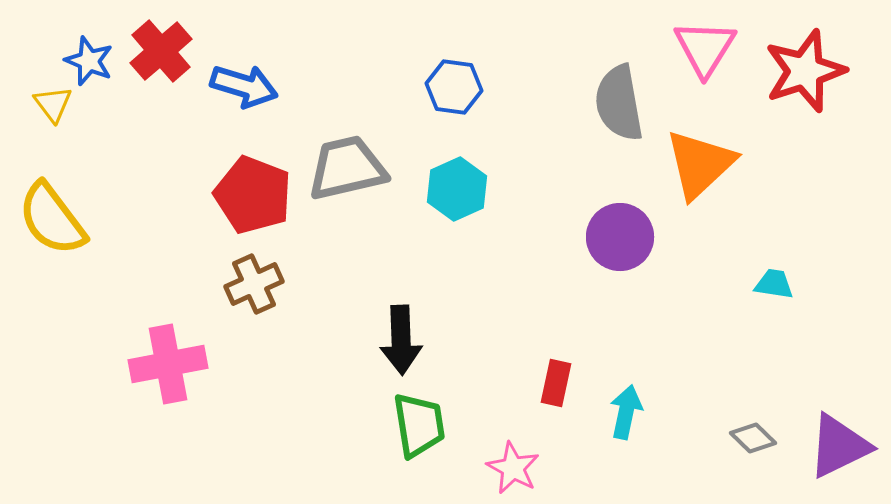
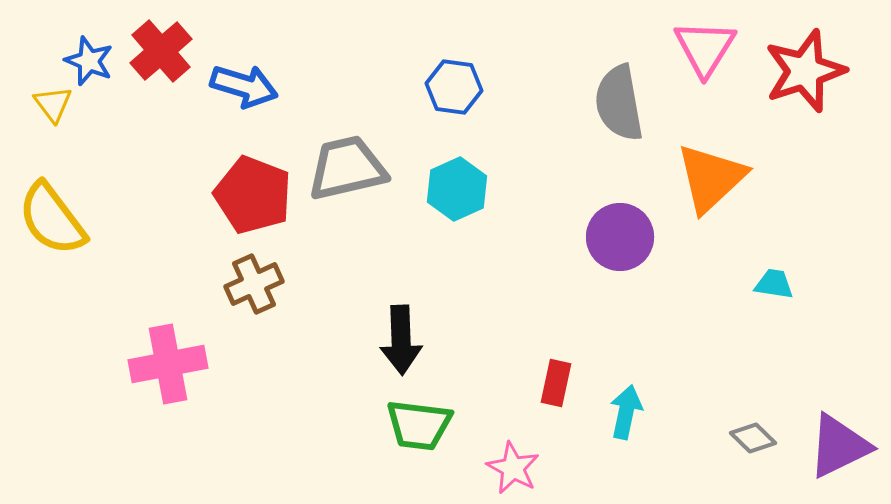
orange triangle: moved 11 px right, 14 px down
green trapezoid: rotated 106 degrees clockwise
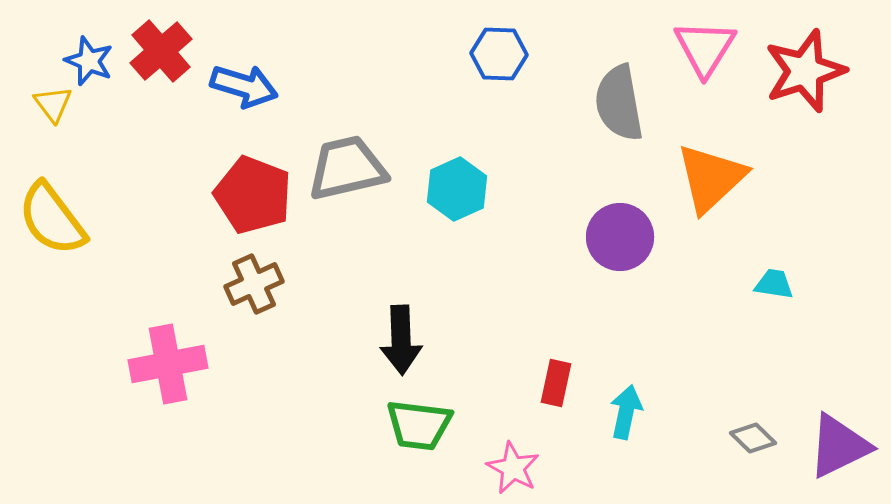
blue hexagon: moved 45 px right, 33 px up; rotated 6 degrees counterclockwise
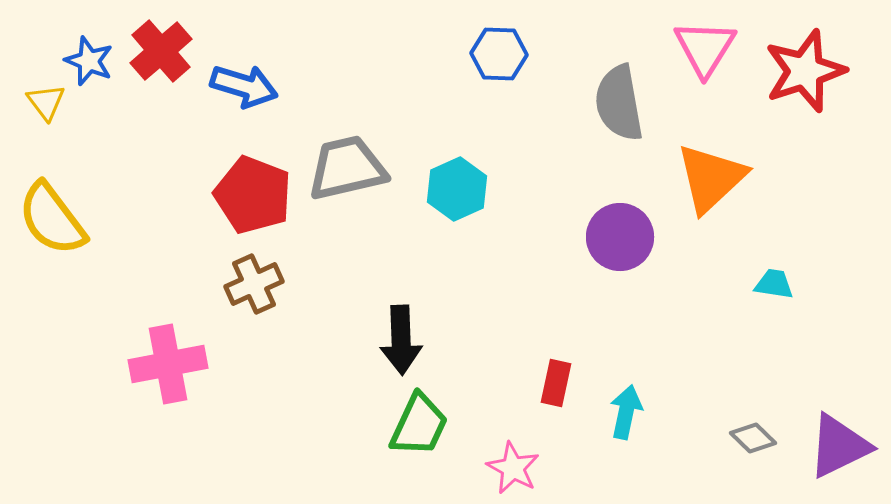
yellow triangle: moved 7 px left, 2 px up
green trapezoid: rotated 72 degrees counterclockwise
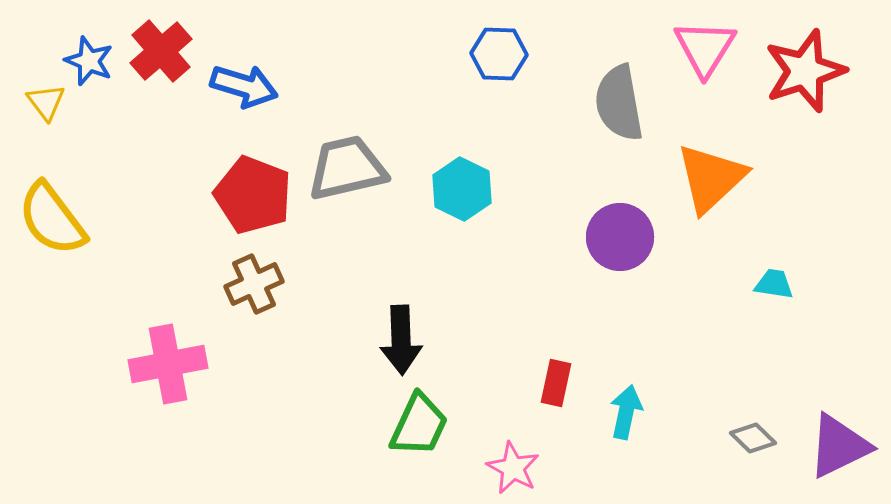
cyan hexagon: moved 5 px right; rotated 10 degrees counterclockwise
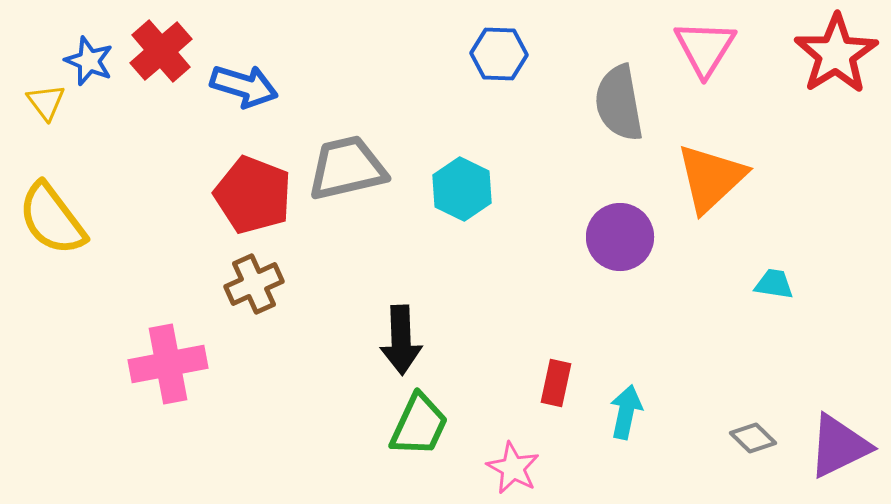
red star: moved 31 px right, 17 px up; rotated 14 degrees counterclockwise
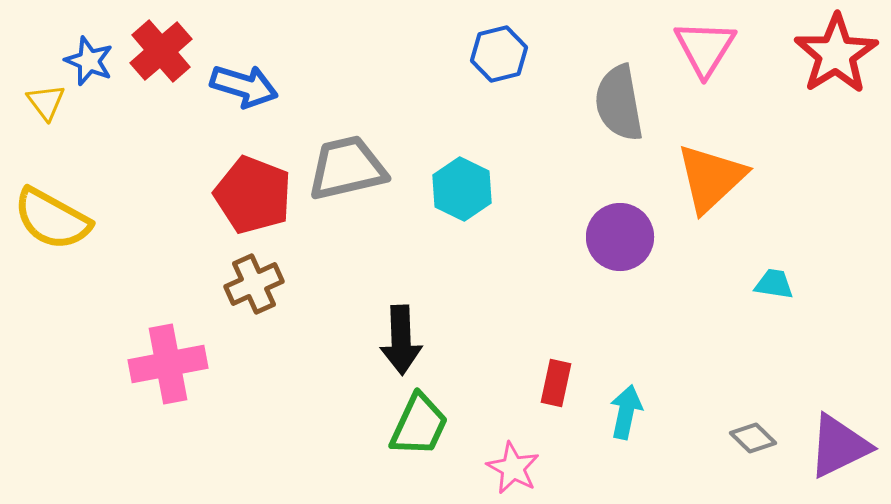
blue hexagon: rotated 16 degrees counterclockwise
yellow semicircle: rotated 24 degrees counterclockwise
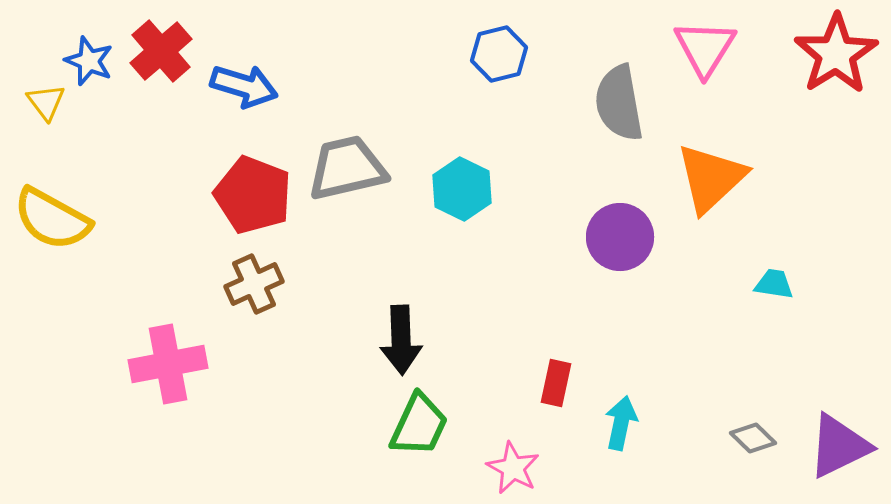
cyan arrow: moved 5 px left, 11 px down
